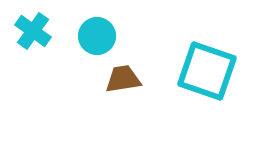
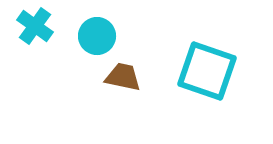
cyan cross: moved 2 px right, 5 px up
brown trapezoid: moved 2 px up; rotated 21 degrees clockwise
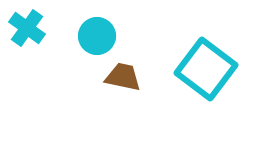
cyan cross: moved 8 px left, 2 px down
cyan square: moved 1 px left, 2 px up; rotated 18 degrees clockwise
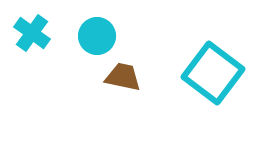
cyan cross: moved 5 px right, 5 px down
cyan square: moved 7 px right, 4 px down
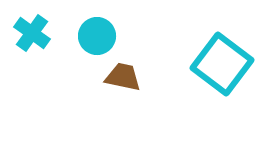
cyan square: moved 9 px right, 9 px up
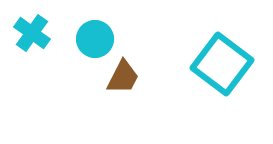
cyan circle: moved 2 px left, 3 px down
brown trapezoid: rotated 105 degrees clockwise
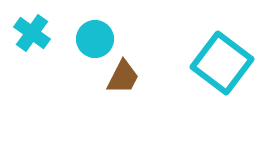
cyan square: moved 1 px up
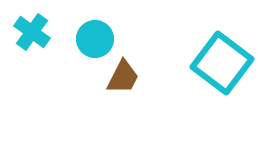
cyan cross: moved 1 px up
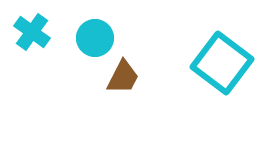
cyan circle: moved 1 px up
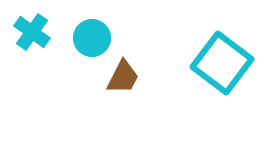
cyan circle: moved 3 px left
